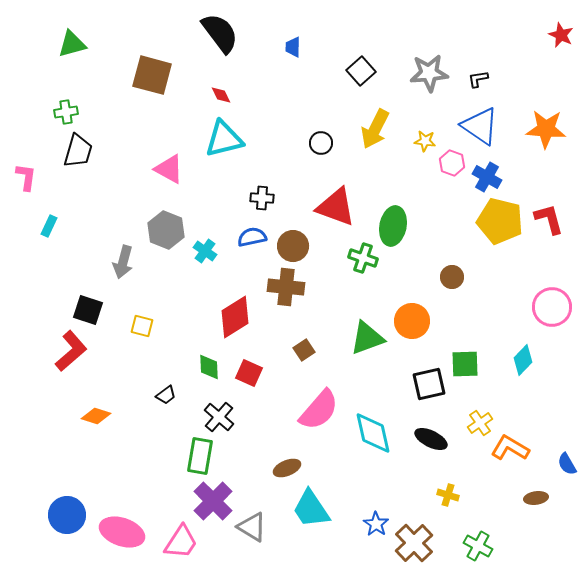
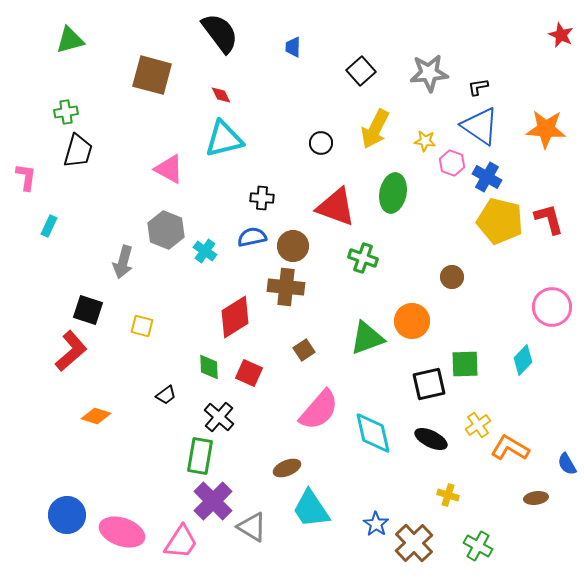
green triangle at (72, 44): moved 2 px left, 4 px up
black L-shape at (478, 79): moved 8 px down
green ellipse at (393, 226): moved 33 px up
yellow cross at (480, 423): moved 2 px left, 2 px down
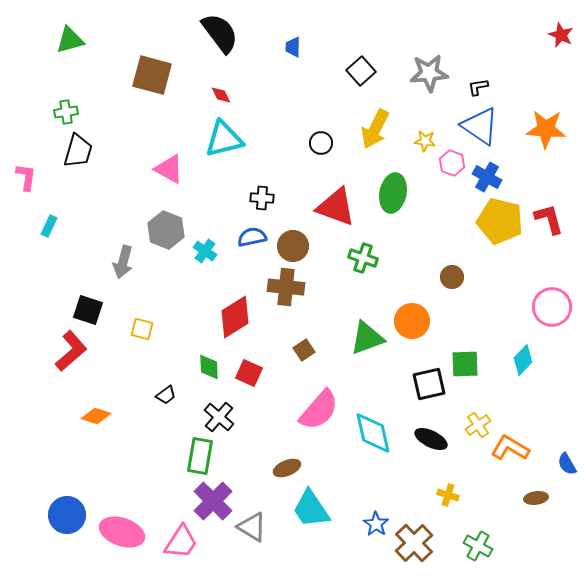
yellow square at (142, 326): moved 3 px down
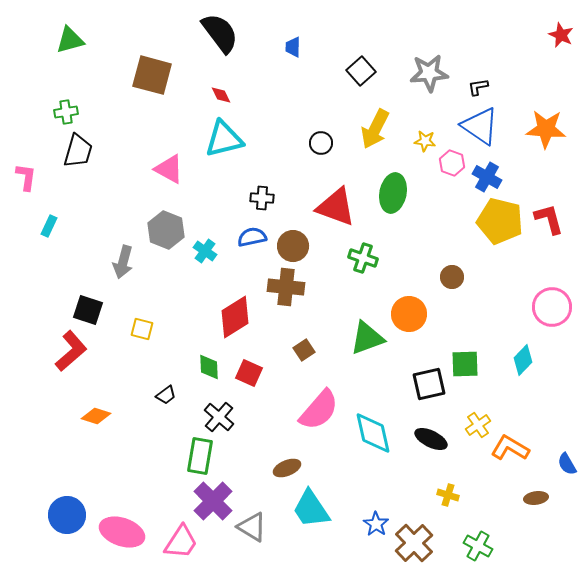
orange circle at (412, 321): moved 3 px left, 7 px up
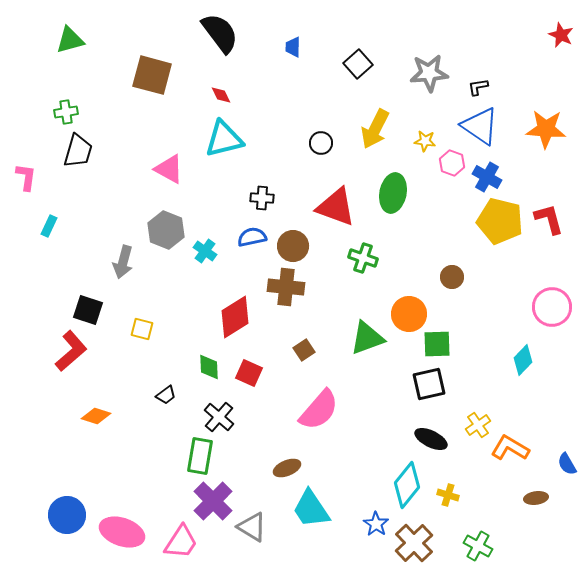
black square at (361, 71): moved 3 px left, 7 px up
green square at (465, 364): moved 28 px left, 20 px up
cyan diamond at (373, 433): moved 34 px right, 52 px down; rotated 51 degrees clockwise
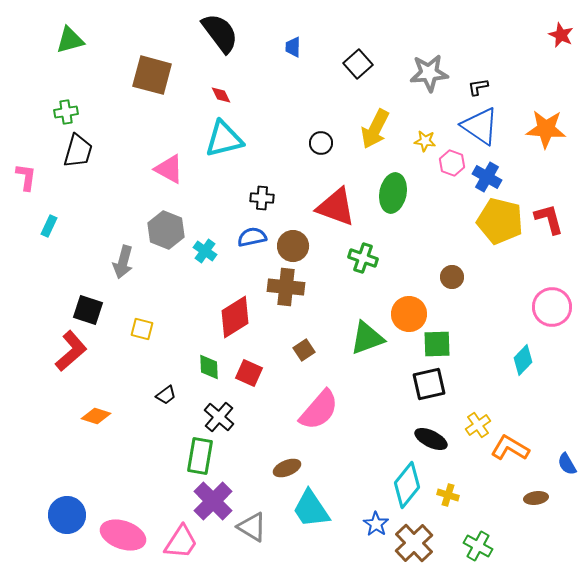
pink ellipse at (122, 532): moved 1 px right, 3 px down
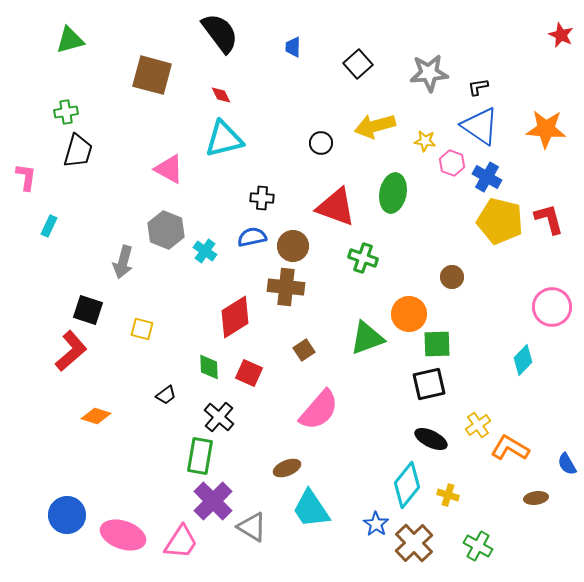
yellow arrow at (375, 129): moved 3 px up; rotated 48 degrees clockwise
